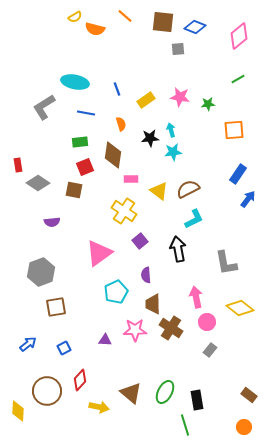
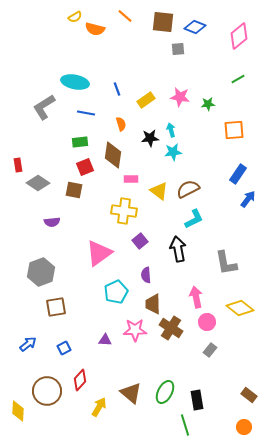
yellow cross at (124, 211): rotated 25 degrees counterclockwise
yellow arrow at (99, 407): rotated 72 degrees counterclockwise
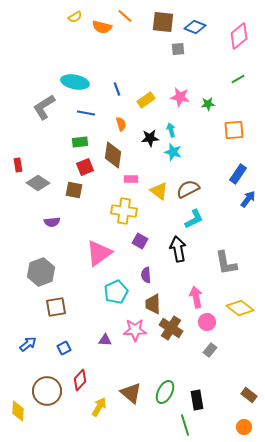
orange semicircle at (95, 29): moved 7 px right, 2 px up
cyan star at (173, 152): rotated 24 degrees clockwise
purple square at (140, 241): rotated 21 degrees counterclockwise
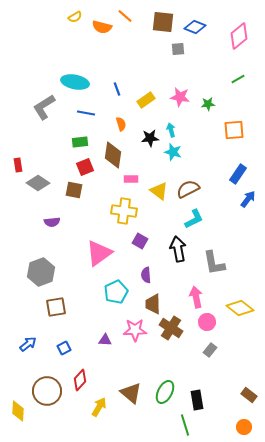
gray L-shape at (226, 263): moved 12 px left
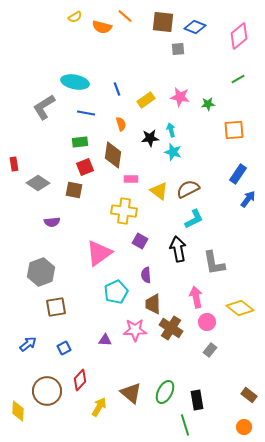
red rectangle at (18, 165): moved 4 px left, 1 px up
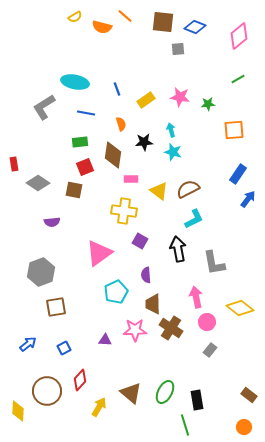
black star at (150, 138): moved 6 px left, 4 px down
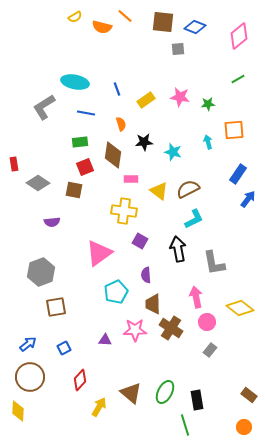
cyan arrow at (171, 130): moved 37 px right, 12 px down
brown circle at (47, 391): moved 17 px left, 14 px up
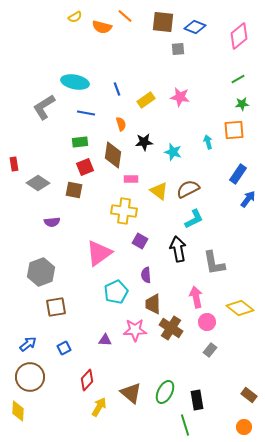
green star at (208, 104): moved 34 px right
red diamond at (80, 380): moved 7 px right
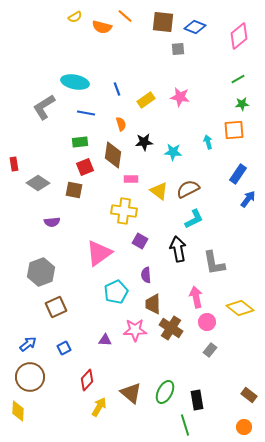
cyan star at (173, 152): rotated 12 degrees counterclockwise
brown square at (56, 307): rotated 15 degrees counterclockwise
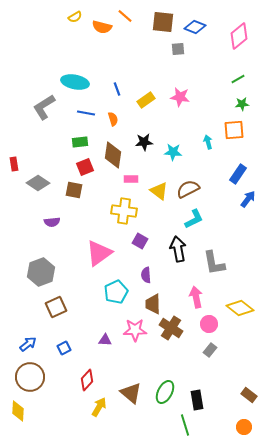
orange semicircle at (121, 124): moved 8 px left, 5 px up
pink circle at (207, 322): moved 2 px right, 2 px down
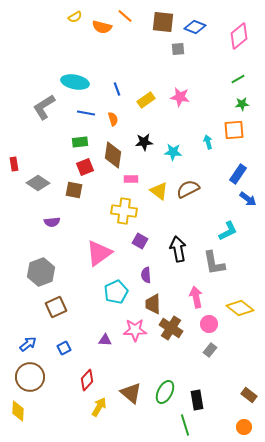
blue arrow at (248, 199): rotated 90 degrees clockwise
cyan L-shape at (194, 219): moved 34 px right, 12 px down
